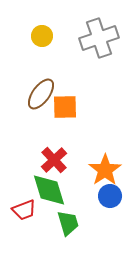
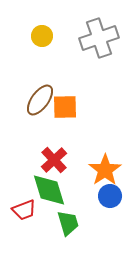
brown ellipse: moved 1 px left, 6 px down
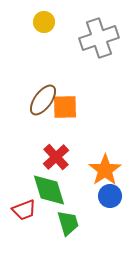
yellow circle: moved 2 px right, 14 px up
brown ellipse: moved 3 px right
red cross: moved 2 px right, 3 px up
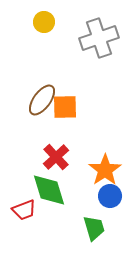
brown ellipse: moved 1 px left
green trapezoid: moved 26 px right, 5 px down
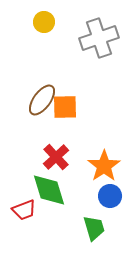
orange star: moved 1 px left, 4 px up
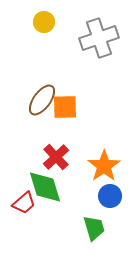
green diamond: moved 4 px left, 3 px up
red trapezoid: moved 7 px up; rotated 20 degrees counterclockwise
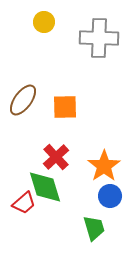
gray cross: rotated 21 degrees clockwise
brown ellipse: moved 19 px left
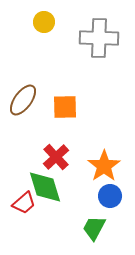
green trapezoid: rotated 136 degrees counterclockwise
